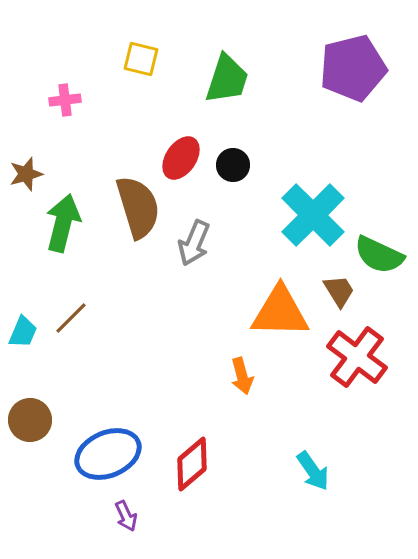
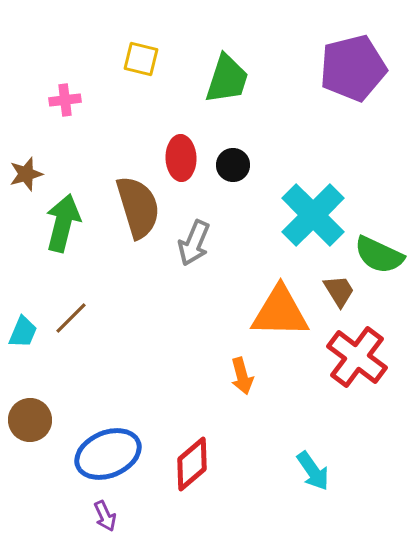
red ellipse: rotated 36 degrees counterclockwise
purple arrow: moved 21 px left
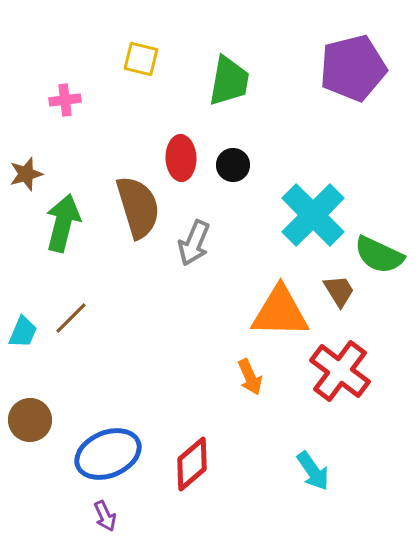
green trapezoid: moved 2 px right, 2 px down; rotated 8 degrees counterclockwise
red cross: moved 17 px left, 14 px down
orange arrow: moved 8 px right, 1 px down; rotated 9 degrees counterclockwise
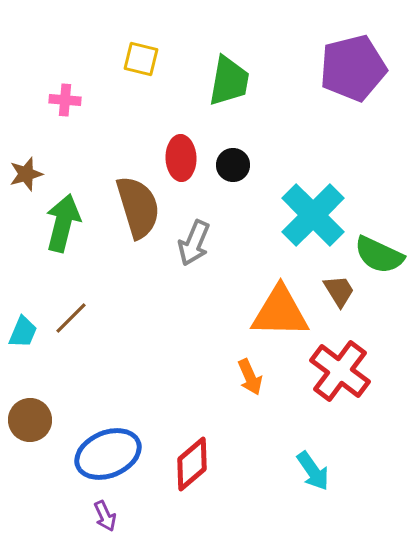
pink cross: rotated 12 degrees clockwise
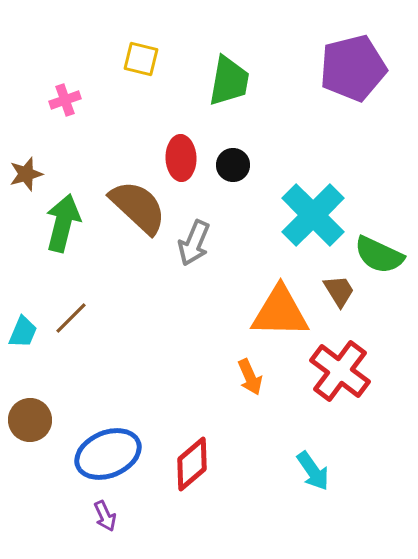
pink cross: rotated 24 degrees counterclockwise
brown semicircle: rotated 30 degrees counterclockwise
